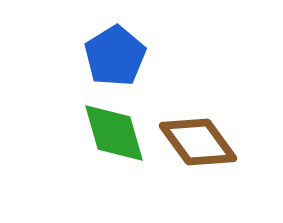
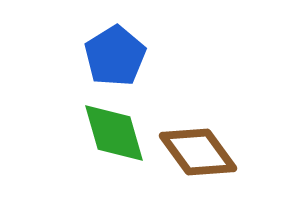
brown diamond: moved 10 px down
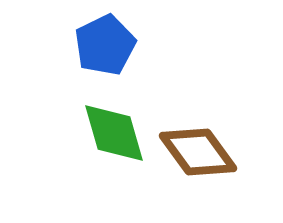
blue pentagon: moved 10 px left, 11 px up; rotated 6 degrees clockwise
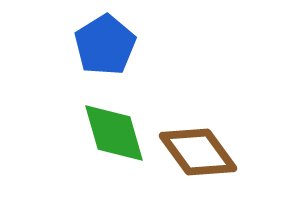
blue pentagon: rotated 6 degrees counterclockwise
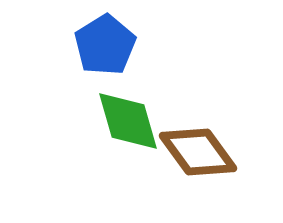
green diamond: moved 14 px right, 12 px up
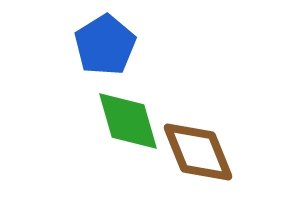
brown diamond: rotated 14 degrees clockwise
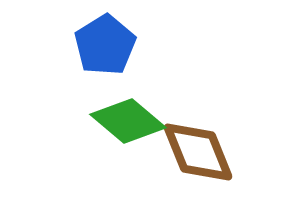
green diamond: rotated 34 degrees counterclockwise
